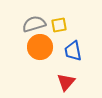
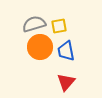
yellow square: moved 1 px down
blue trapezoid: moved 7 px left
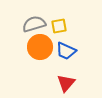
blue trapezoid: rotated 55 degrees counterclockwise
red triangle: moved 1 px down
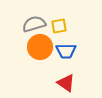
blue trapezoid: rotated 25 degrees counterclockwise
red triangle: rotated 36 degrees counterclockwise
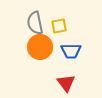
gray semicircle: moved 1 px right, 1 px up; rotated 85 degrees counterclockwise
blue trapezoid: moved 5 px right
red triangle: rotated 18 degrees clockwise
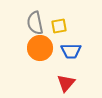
orange circle: moved 1 px down
red triangle: rotated 18 degrees clockwise
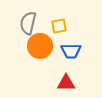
gray semicircle: moved 7 px left; rotated 25 degrees clockwise
orange circle: moved 2 px up
red triangle: rotated 48 degrees clockwise
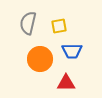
orange circle: moved 13 px down
blue trapezoid: moved 1 px right
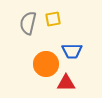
yellow square: moved 6 px left, 7 px up
orange circle: moved 6 px right, 5 px down
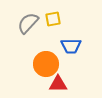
gray semicircle: rotated 30 degrees clockwise
blue trapezoid: moved 1 px left, 5 px up
red triangle: moved 8 px left, 1 px down
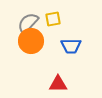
orange circle: moved 15 px left, 23 px up
